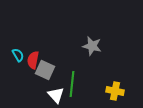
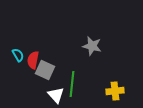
yellow cross: rotated 18 degrees counterclockwise
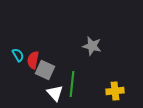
white triangle: moved 1 px left, 2 px up
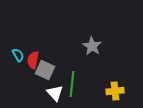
gray star: rotated 18 degrees clockwise
